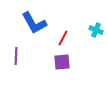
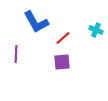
blue L-shape: moved 2 px right, 1 px up
red line: rotated 21 degrees clockwise
purple line: moved 2 px up
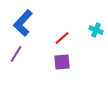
blue L-shape: moved 13 px left, 1 px down; rotated 72 degrees clockwise
red line: moved 1 px left
purple line: rotated 30 degrees clockwise
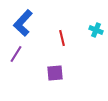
red line: rotated 63 degrees counterclockwise
purple square: moved 7 px left, 11 px down
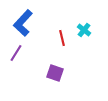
cyan cross: moved 12 px left; rotated 16 degrees clockwise
purple line: moved 1 px up
purple square: rotated 24 degrees clockwise
